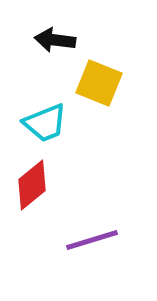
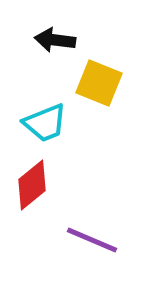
purple line: rotated 40 degrees clockwise
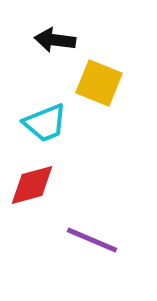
red diamond: rotated 24 degrees clockwise
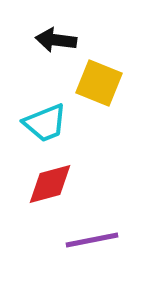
black arrow: moved 1 px right
red diamond: moved 18 px right, 1 px up
purple line: rotated 34 degrees counterclockwise
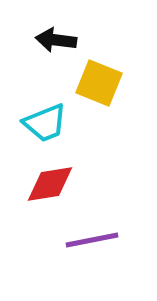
red diamond: rotated 6 degrees clockwise
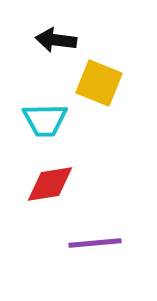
cyan trapezoid: moved 3 px up; rotated 21 degrees clockwise
purple line: moved 3 px right, 3 px down; rotated 6 degrees clockwise
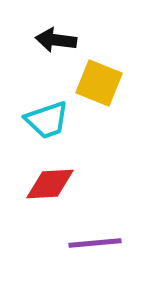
cyan trapezoid: moved 2 px right; rotated 18 degrees counterclockwise
red diamond: rotated 6 degrees clockwise
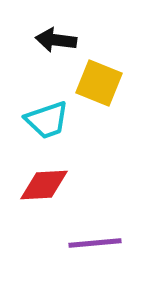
red diamond: moved 6 px left, 1 px down
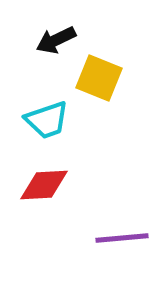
black arrow: rotated 33 degrees counterclockwise
yellow square: moved 5 px up
purple line: moved 27 px right, 5 px up
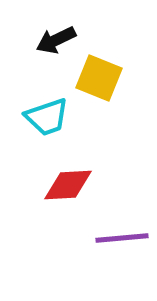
cyan trapezoid: moved 3 px up
red diamond: moved 24 px right
